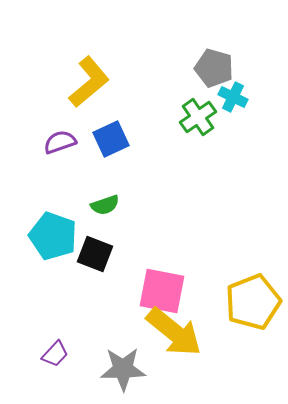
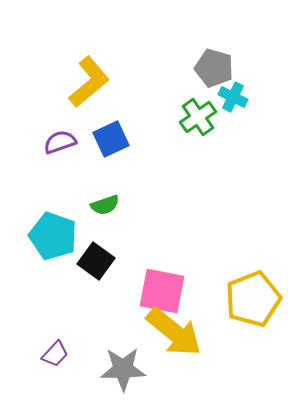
black square: moved 1 px right, 7 px down; rotated 15 degrees clockwise
yellow pentagon: moved 3 px up
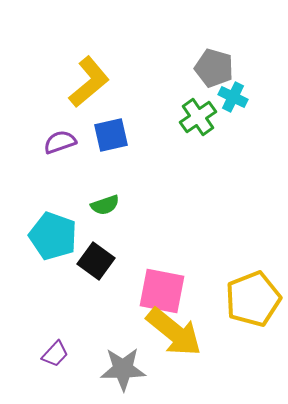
blue square: moved 4 px up; rotated 12 degrees clockwise
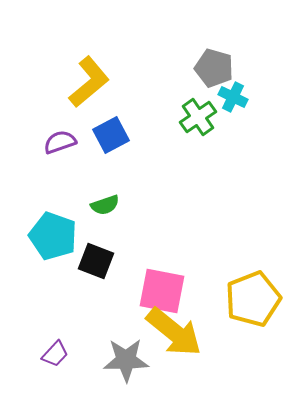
blue square: rotated 15 degrees counterclockwise
black square: rotated 15 degrees counterclockwise
gray star: moved 3 px right, 9 px up
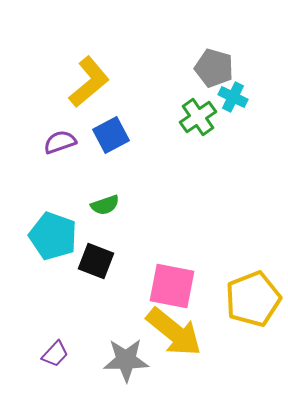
pink square: moved 10 px right, 5 px up
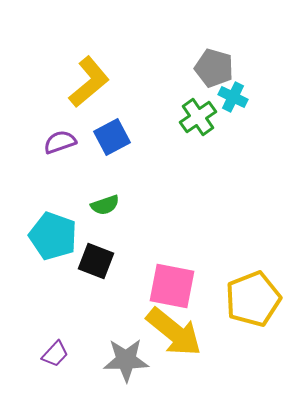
blue square: moved 1 px right, 2 px down
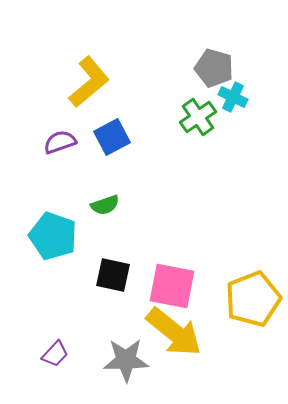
black square: moved 17 px right, 14 px down; rotated 9 degrees counterclockwise
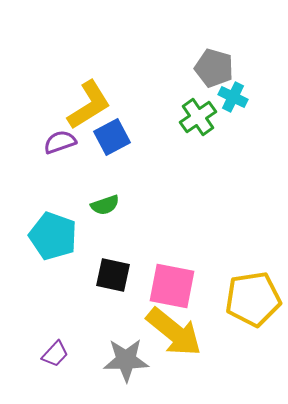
yellow L-shape: moved 23 px down; rotated 8 degrees clockwise
yellow pentagon: rotated 12 degrees clockwise
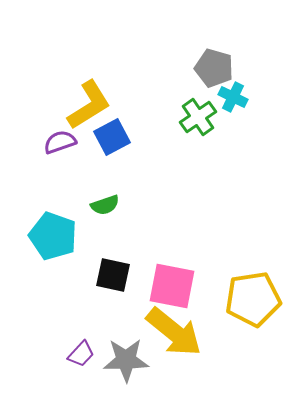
purple trapezoid: moved 26 px right
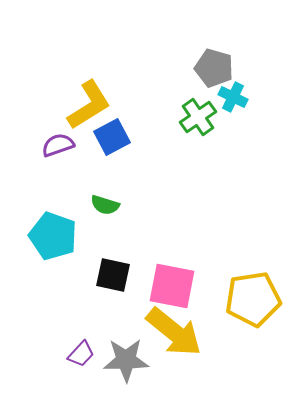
purple semicircle: moved 2 px left, 3 px down
green semicircle: rotated 36 degrees clockwise
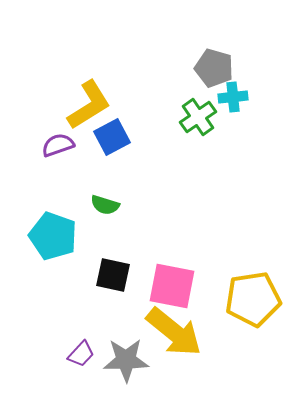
cyan cross: rotated 32 degrees counterclockwise
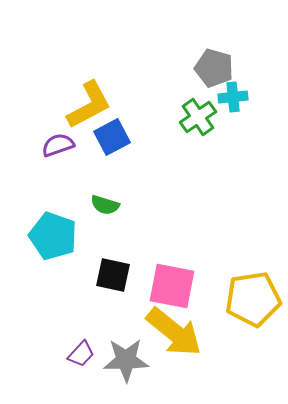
yellow L-shape: rotated 4 degrees clockwise
